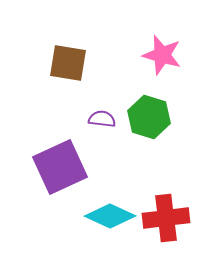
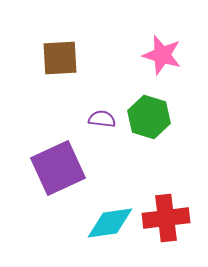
brown square: moved 8 px left, 5 px up; rotated 12 degrees counterclockwise
purple square: moved 2 px left, 1 px down
cyan diamond: moved 7 px down; rotated 33 degrees counterclockwise
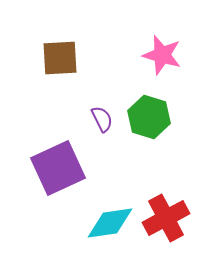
purple semicircle: rotated 56 degrees clockwise
red cross: rotated 21 degrees counterclockwise
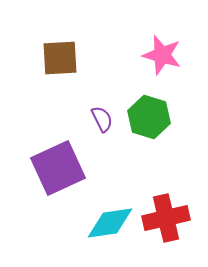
red cross: rotated 15 degrees clockwise
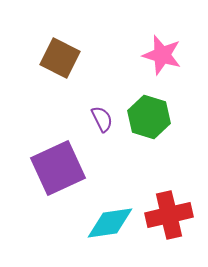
brown square: rotated 30 degrees clockwise
red cross: moved 3 px right, 3 px up
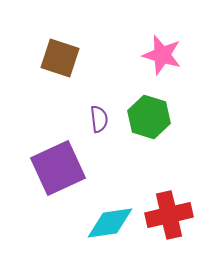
brown square: rotated 9 degrees counterclockwise
purple semicircle: moved 3 px left; rotated 20 degrees clockwise
